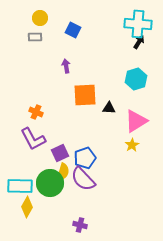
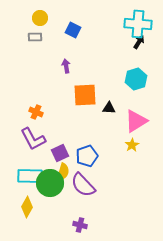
blue pentagon: moved 2 px right, 2 px up
purple semicircle: moved 6 px down
cyan rectangle: moved 10 px right, 10 px up
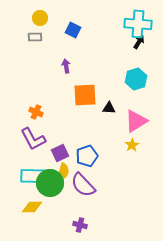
cyan rectangle: moved 3 px right
yellow diamond: moved 5 px right; rotated 60 degrees clockwise
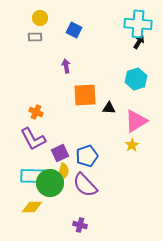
blue square: moved 1 px right
purple semicircle: moved 2 px right
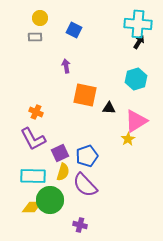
orange square: rotated 15 degrees clockwise
yellow star: moved 4 px left, 6 px up
green circle: moved 17 px down
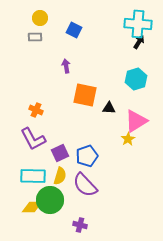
orange cross: moved 2 px up
yellow semicircle: moved 3 px left, 4 px down
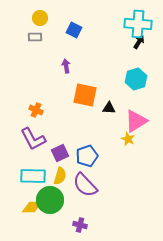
yellow star: rotated 16 degrees counterclockwise
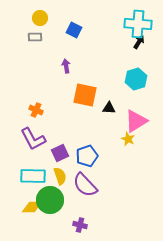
yellow semicircle: rotated 36 degrees counterclockwise
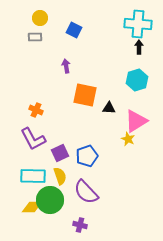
black arrow: moved 5 px down; rotated 32 degrees counterclockwise
cyan hexagon: moved 1 px right, 1 px down
purple semicircle: moved 1 px right, 7 px down
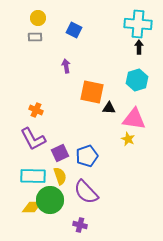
yellow circle: moved 2 px left
orange square: moved 7 px right, 3 px up
pink triangle: moved 2 px left, 2 px up; rotated 40 degrees clockwise
